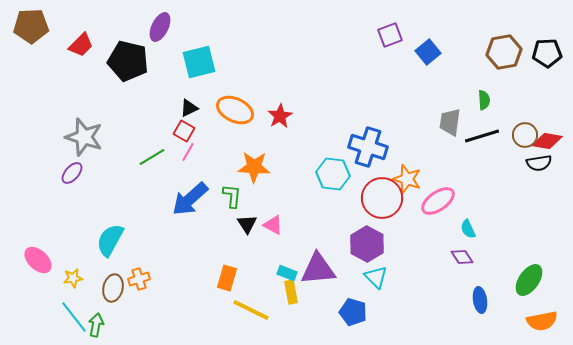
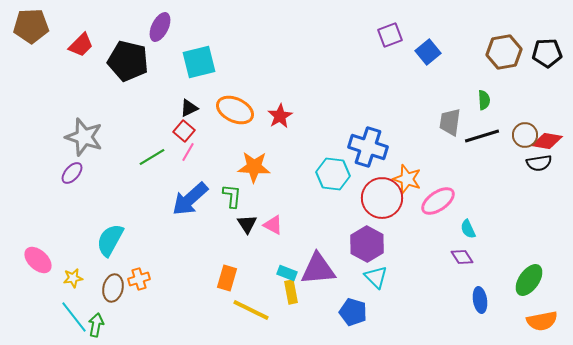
red square at (184, 131): rotated 10 degrees clockwise
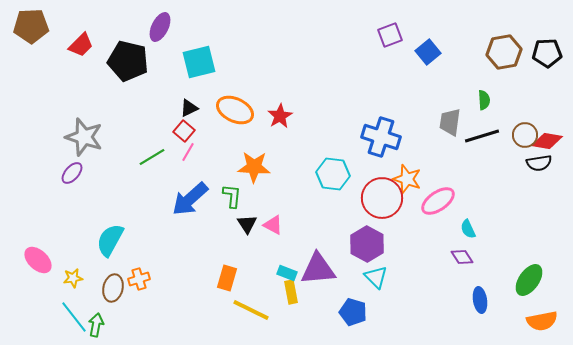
blue cross at (368, 147): moved 13 px right, 10 px up
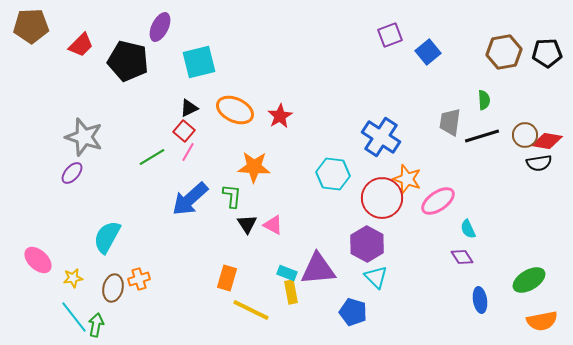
blue cross at (381, 137): rotated 15 degrees clockwise
cyan semicircle at (110, 240): moved 3 px left, 3 px up
green ellipse at (529, 280): rotated 24 degrees clockwise
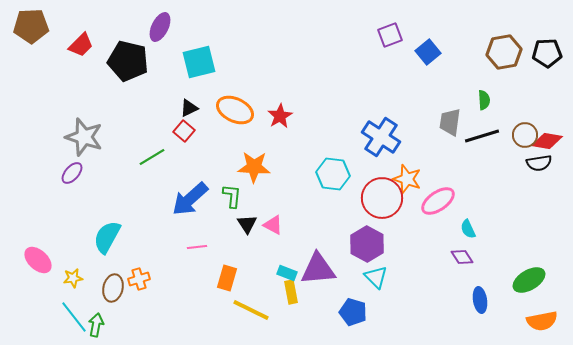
pink line at (188, 152): moved 9 px right, 95 px down; rotated 54 degrees clockwise
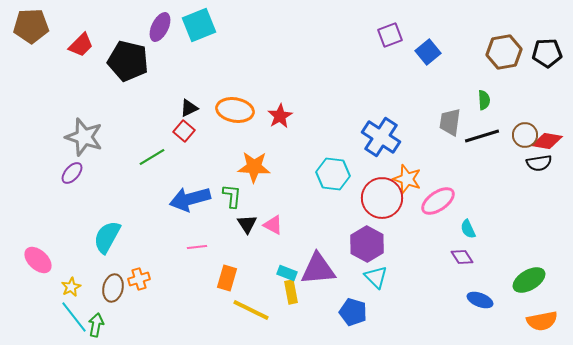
cyan square at (199, 62): moved 37 px up; rotated 8 degrees counterclockwise
orange ellipse at (235, 110): rotated 15 degrees counterclockwise
blue arrow at (190, 199): rotated 27 degrees clockwise
yellow star at (73, 278): moved 2 px left, 9 px down; rotated 18 degrees counterclockwise
blue ellipse at (480, 300): rotated 60 degrees counterclockwise
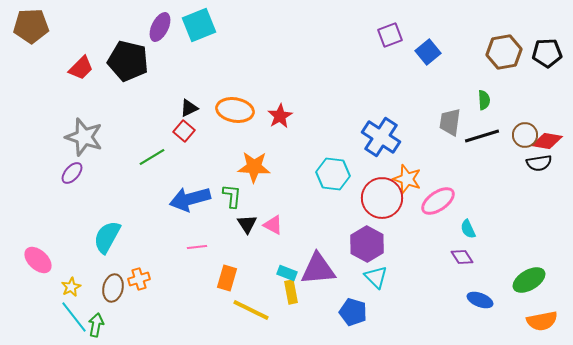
red trapezoid at (81, 45): moved 23 px down
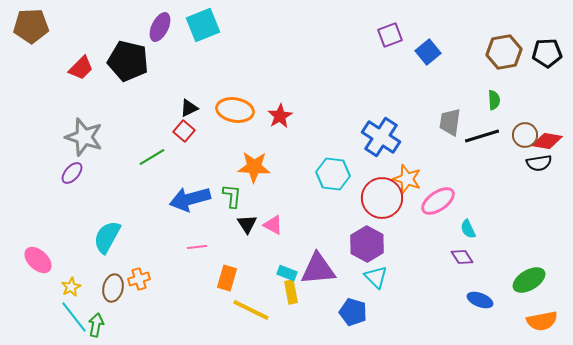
cyan square at (199, 25): moved 4 px right
green semicircle at (484, 100): moved 10 px right
